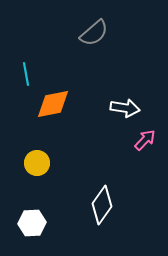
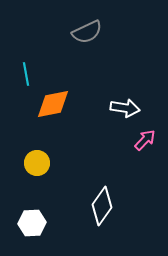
gray semicircle: moved 7 px left, 1 px up; rotated 16 degrees clockwise
white diamond: moved 1 px down
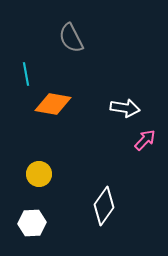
gray semicircle: moved 16 px left, 6 px down; rotated 88 degrees clockwise
orange diamond: rotated 21 degrees clockwise
yellow circle: moved 2 px right, 11 px down
white diamond: moved 2 px right
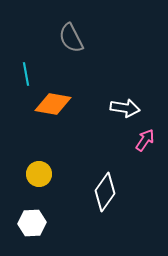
pink arrow: rotated 10 degrees counterclockwise
white diamond: moved 1 px right, 14 px up
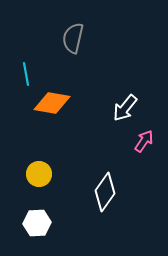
gray semicircle: moved 2 px right; rotated 40 degrees clockwise
orange diamond: moved 1 px left, 1 px up
white arrow: rotated 120 degrees clockwise
pink arrow: moved 1 px left, 1 px down
white hexagon: moved 5 px right
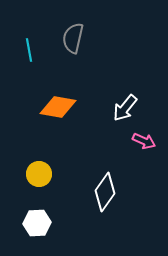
cyan line: moved 3 px right, 24 px up
orange diamond: moved 6 px right, 4 px down
pink arrow: rotated 80 degrees clockwise
